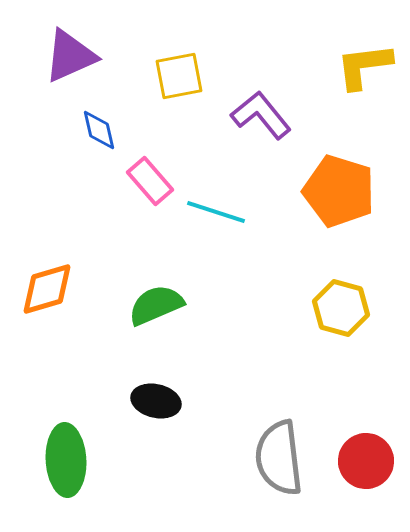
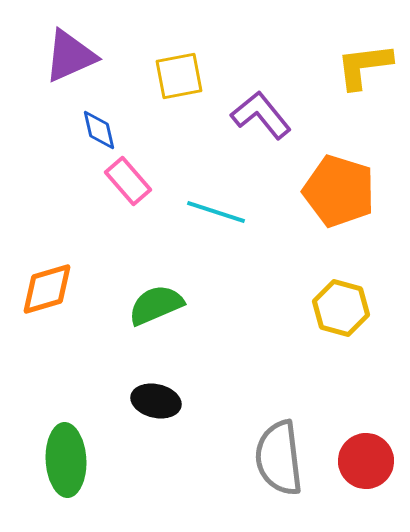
pink rectangle: moved 22 px left
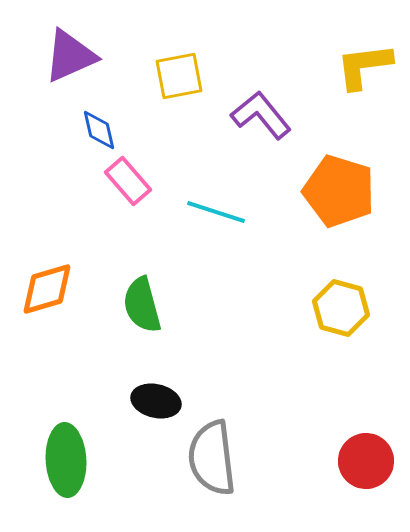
green semicircle: moved 14 px left; rotated 82 degrees counterclockwise
gray semicircle: moved 67 px left
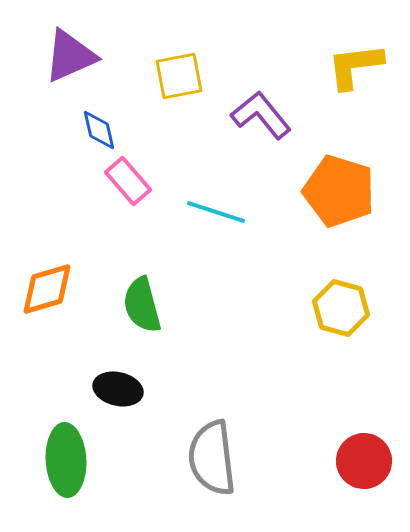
yellow L-shape: moved 9 px left
black ellipse: moved 38 px left, 12 px up
red circle: moved 2 px left
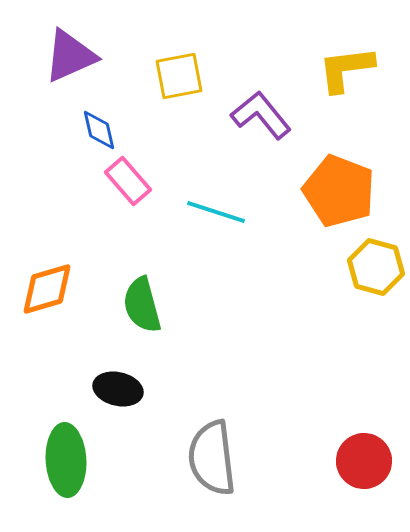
yellow L-shape: moved 9 px left, 3 px down
orange pentagon: rotated 4 degrees clockwise
yellow hexagon: moved 35 px right, 41 px up
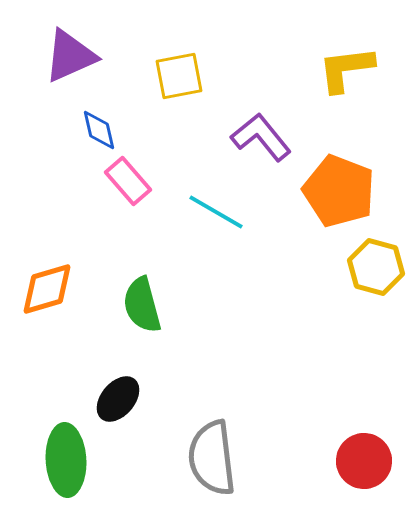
purple L-shape: moved 22 px down
cyan line: rotated 12 degrees clockwise
black ellipse: moved 10 px down; rotated 63 degrees counterclockwise
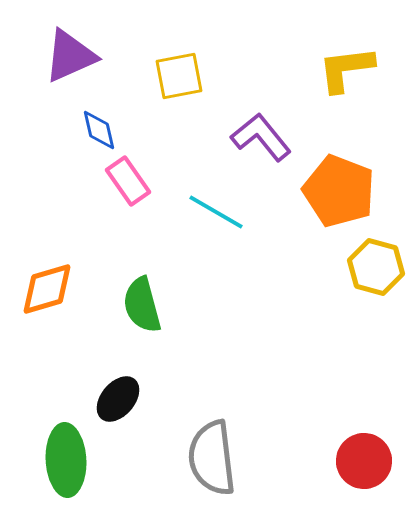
pink rectangle: rotated 6 degrees clockwise
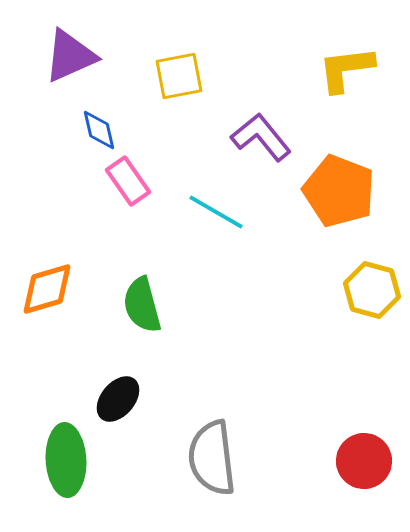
yellow hexagon: moved 4 px left, 23 px down
